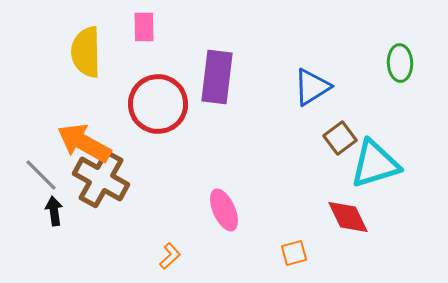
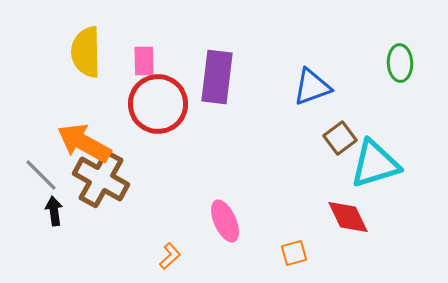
pink rectangle: moved 34 px down
blue triangle: rotated 12 degrees clockwise
pink ellipse: moved 1 px right, 11 px down
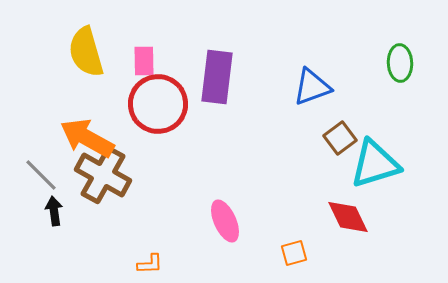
yellow semicircle: rotated 15 degrees counterclockwise
orange arrow: moved 3 px right, 5 px up
brown cross: moved 2 px right, 4 px up
orange L-shape: moved 20 px left, 8 px down; rotated 40 degrees clockwise
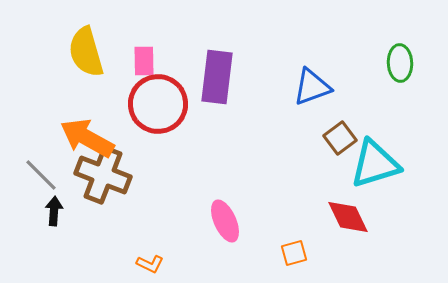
brown cross: rotated 8 degrees counterclockwise
black arrow: rotated 12 degrees clockwise
orange L-shape: rotated 28 degrees clockwise
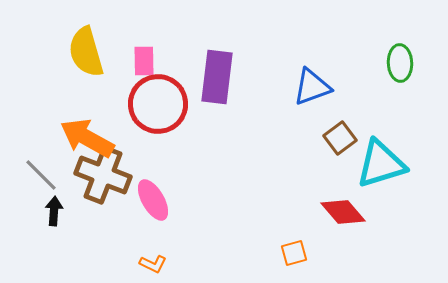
cyan triangle: moved 6 px right
red diamond: moved 5 px left, 5 px up; rotated 15 degrees counterclockwise
pink ellipse: moved 72 px left, 21 px up; rotated 6 degrees counterclockwise
orange L-shape: moved 3 px right
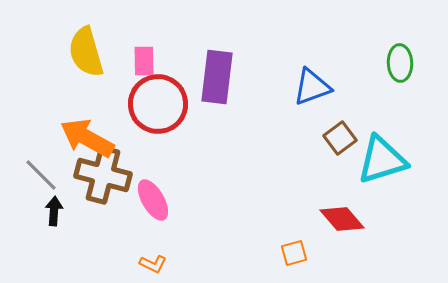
cyan triangle: moved 1 px right, 4 px up
brown cross: rotated 6 degrees counterclockwise
red diamond: moved 1 px left, 7 px down
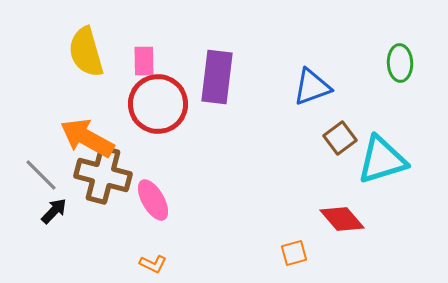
black arrow: rotated 40 degrees clockwise
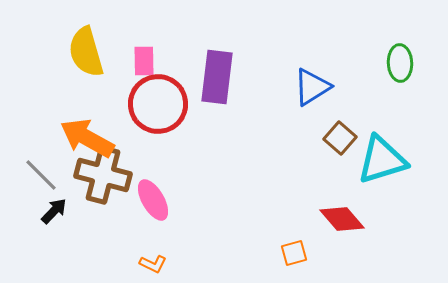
blue triangle: rotated 12 degrees counterclockwise
brown square: rotated 12 degrees counterclockwise
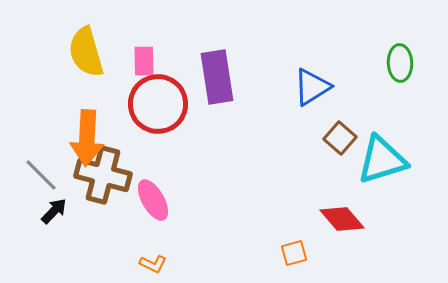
purple rectangle: rotated 16 degrees counterclockwise
orange arrow: rotated 116 degrees counterclockwise
